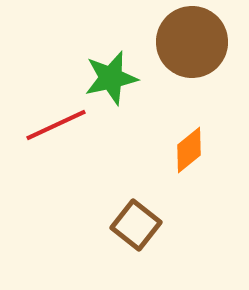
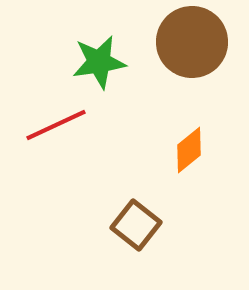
green star: moved 12 px left, 16 px up; rotated 4 degrees clockwise
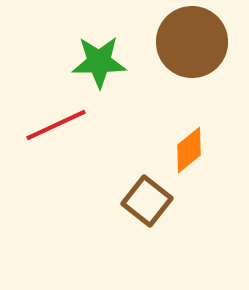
green star: rotated 8 degrees clockwise
brown square: moved 11 px right, 24 px up
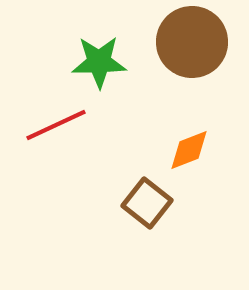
orange diamond: rotated 18 degrees clockwise
brown square: moved 2 px down
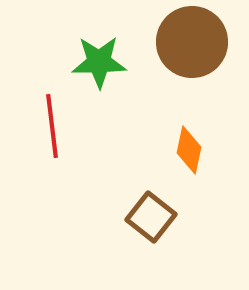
red line: moved 4 px left, 1 px down; rotated 72 degrees counterclockwise
orange diamond: rotated 57 degrees counterclockwise
brown square: moved 4 px right, 14 px down
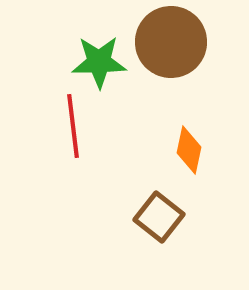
brown circle: moved 21 px left
red line: moved 21 px right
brown square: moved 8 px right
